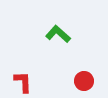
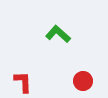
red circle: moved 1 px left
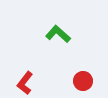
red L-shape: moved 2 px right, 1 px down; rotated 140 degrees counterclockwise
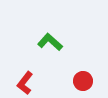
green L-shape: moved 8 px left, 8 px down
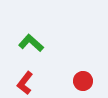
green L-shape: moved 19 px left, 1 px down
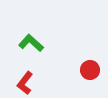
red circle: moved 7 px right, 11 px up
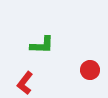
green L-shape: moved 11 px right, 2 px down; rotated 140 degrees clockwise
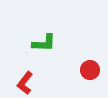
green L-shape: moved 2 px right, 2 px up
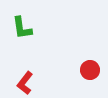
green L-shape: moved 22 px left, 15 px up; rotated 80 degrees clockwise
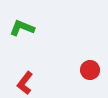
green L-shape: rotated 120 degrees clockwise
